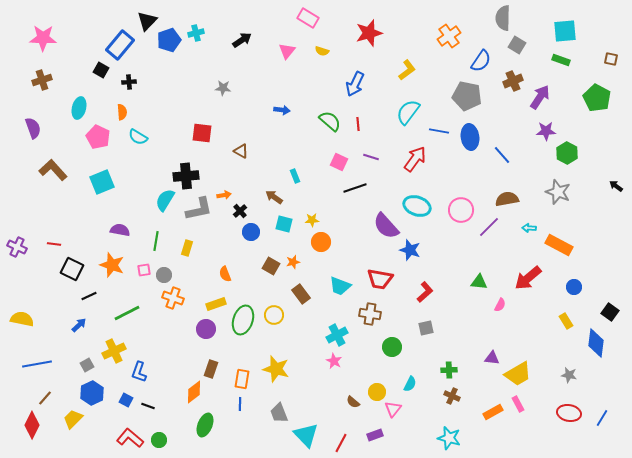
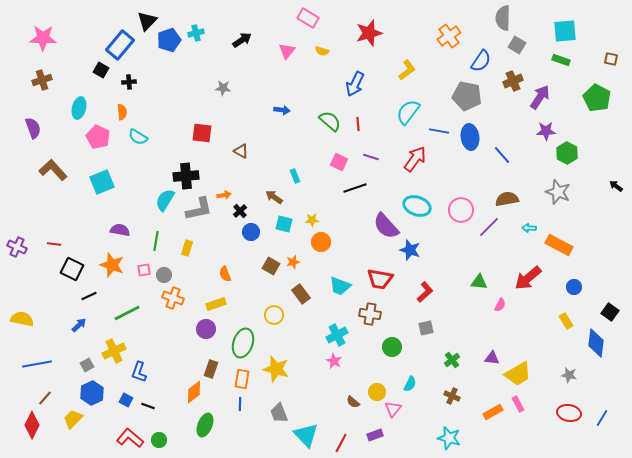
green ellipse at (243, 320): moved 23 px down
green cross at (449, 370): moved 3 px right, 10 px up; rotated 35 degrees counterclockwise
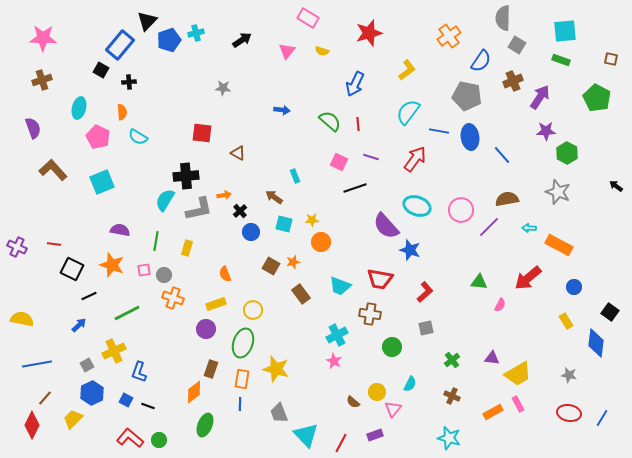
brown triangle at (241, 151): moved 3 px left, 2 px down
yellow circle at (274, 315): moved 21 px left, 5 px up
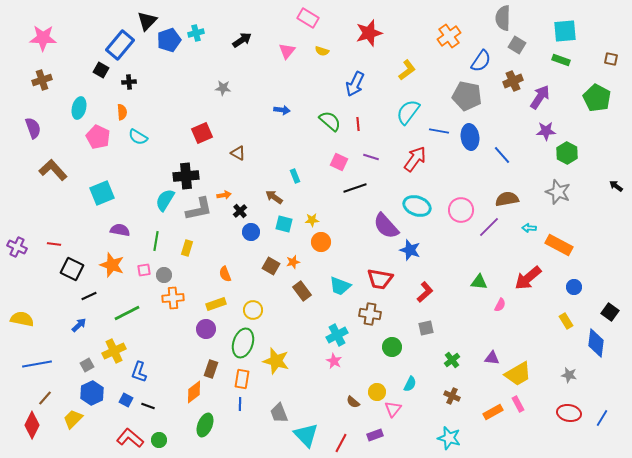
red square at (202, 133): rotated 30 degrees counterclockwise
cyan square at (102, 182): moved 11 px down
brown rectangle at (301, 294): moved 1 px right, 3 px up
orange cross at (173, 298): rotated 25 degrees counterclockwise
yellow star at (276, 369): moved 8 px up
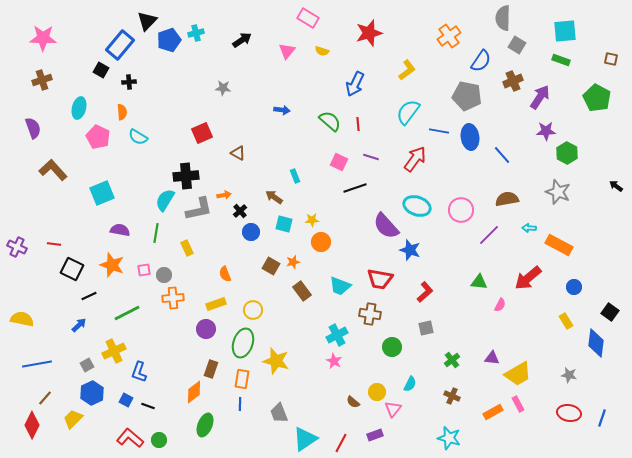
purple line at (489, 227): moved 8 px down
green line at (156, 241): moved 8 px up
yellow rectangle at (187, 248): rotated 42 degrees counterclockwise
blue line at (602, 418): rotated 12 degrees counterclockwise
cyan triangle at (306, 435): moved 1 px left, 4 px down; rotated 40 degrees clockwise
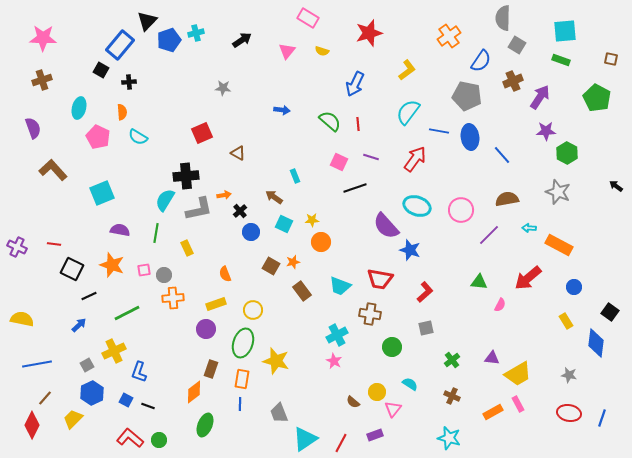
cyan square at (284, 224): rotated 12 degrees clockwise
cyan semicircle at (410, 384): rotated 84 degrees counterclockwise
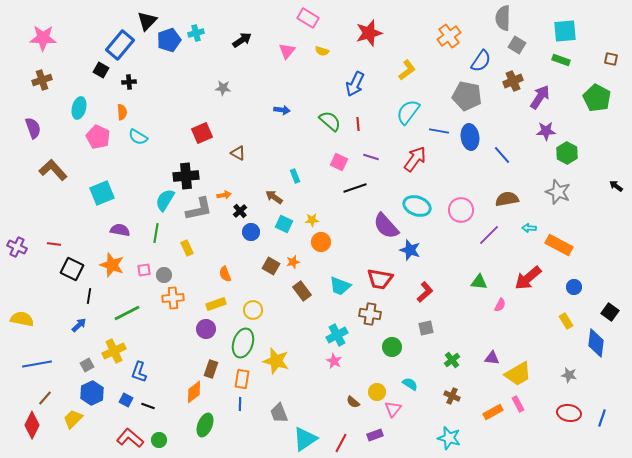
black line at (89, 296): rotated 56 degrees counterclockwise
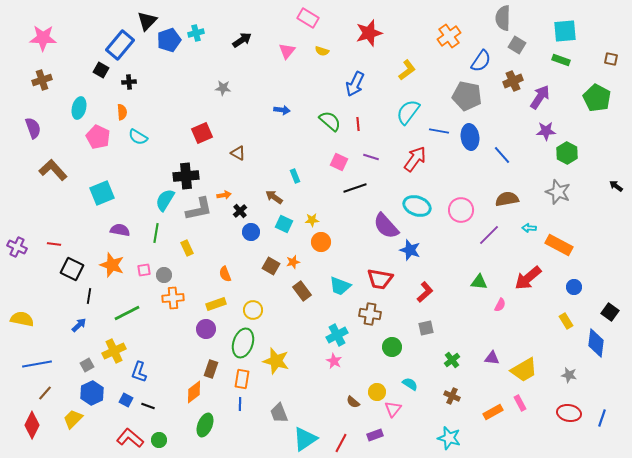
yellow trapezoid at (518, 374): moved 6 px right, 4 px up
brown line at (45, 398): moved 5 px up
pink rectangle at (518, 404): moved 2 px right, 1 px up
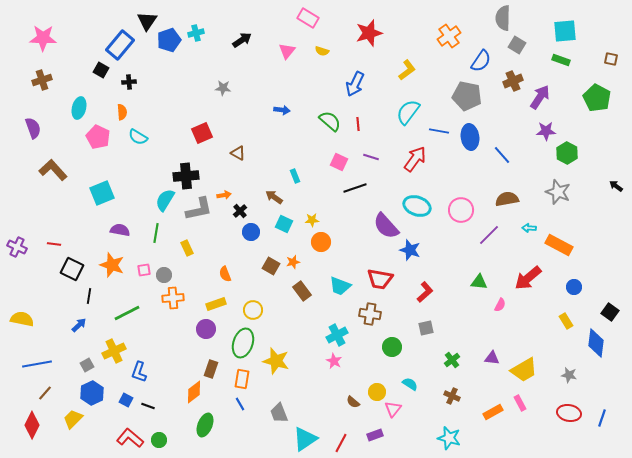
black triangle at (147, 21): rotated 10 degrees counterclockwise
blue line at (240, 404): rotated 32 degrees counterclockwise
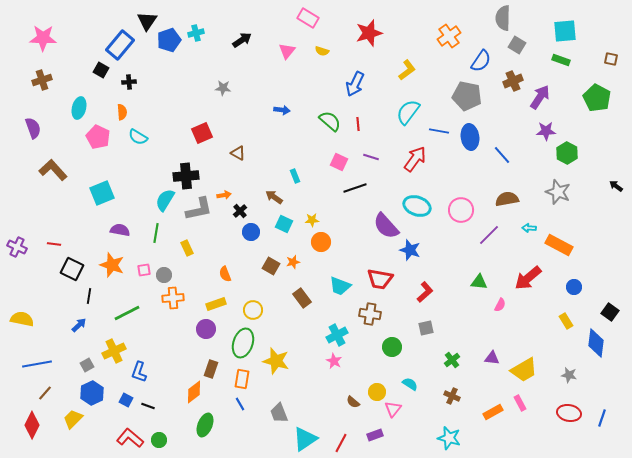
brown rectangle at (302, 291): moved 7 px down
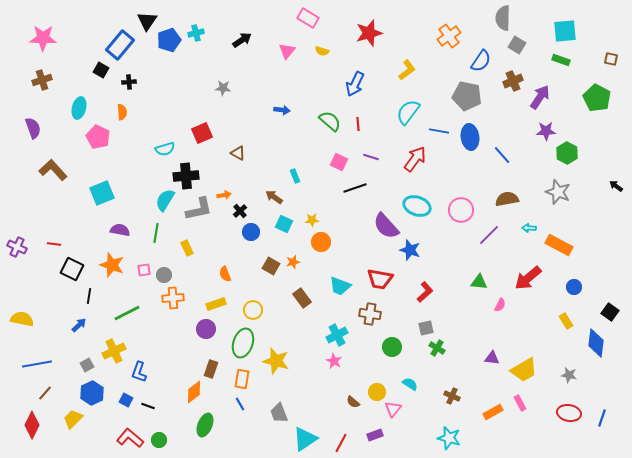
cyan semicircle at (138, 137): moved 27 px right, 12 px down; rotated 48 degrees counterclockwise
green cross at (452, 360): moved 15 px left, 12 px up; rotated 21 degrees counterclockwise
